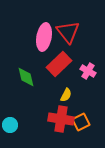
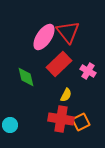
pink ellipse: rotated 24 degrees clockwise
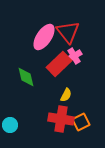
pink cross: moved 14 px left, 15 px up; rotated 28 degrees clockwise
